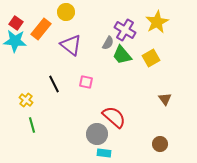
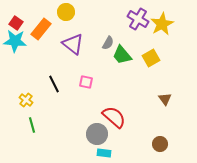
yellow star: moved 5 px right, 2 px down
purple cross: moved 13 px right, 11 px up
purple triangle: moved 2 px right, 1 px up
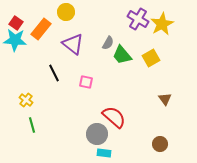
cyan star: moved 1 px up
black line: moved 11 px up
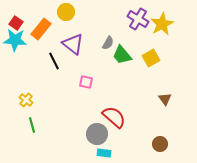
black line: moved 12 px up
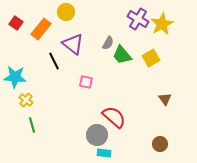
cyan star: moved 37 px down
gray circle: moved 1 px down
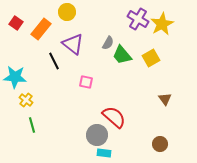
yellow circle: moved 1 px right
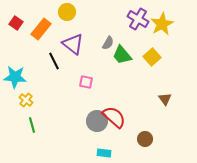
yellow square: moved 1 px right, 1 px up; rotated 12 degrees counterclockwise
gray circle: moved 14 px up
brown circle: moved 15 px left, 5 px up
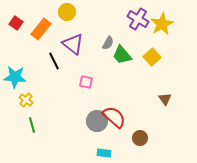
brown circle: moved 5 px left, 1 px up
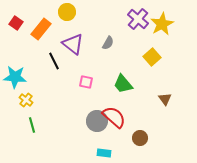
purple cross: rotated 10 degrees clockwise
green trapezoid: moved 1 px right, 29 px down
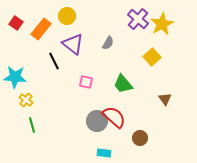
yellow circle: moved 4 px down
